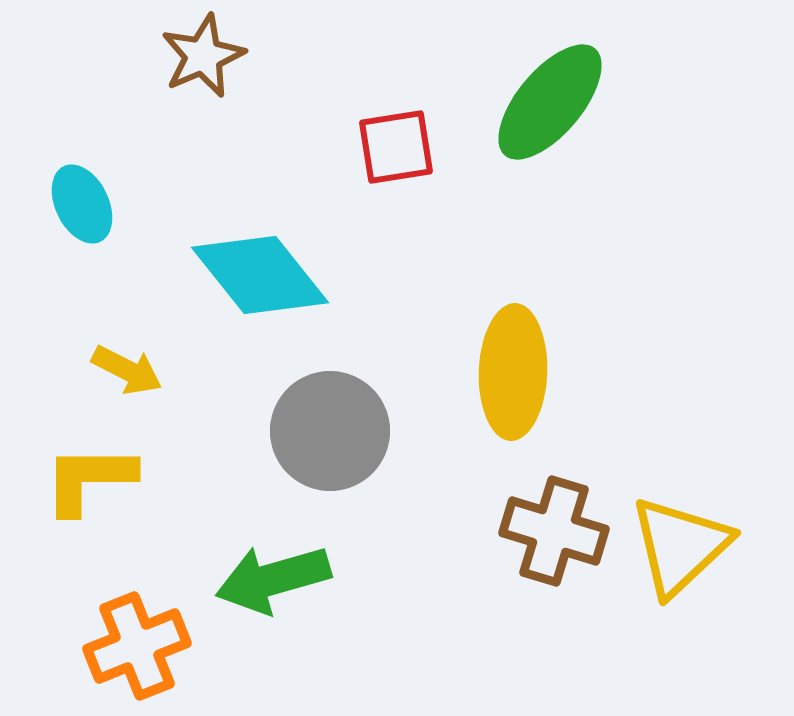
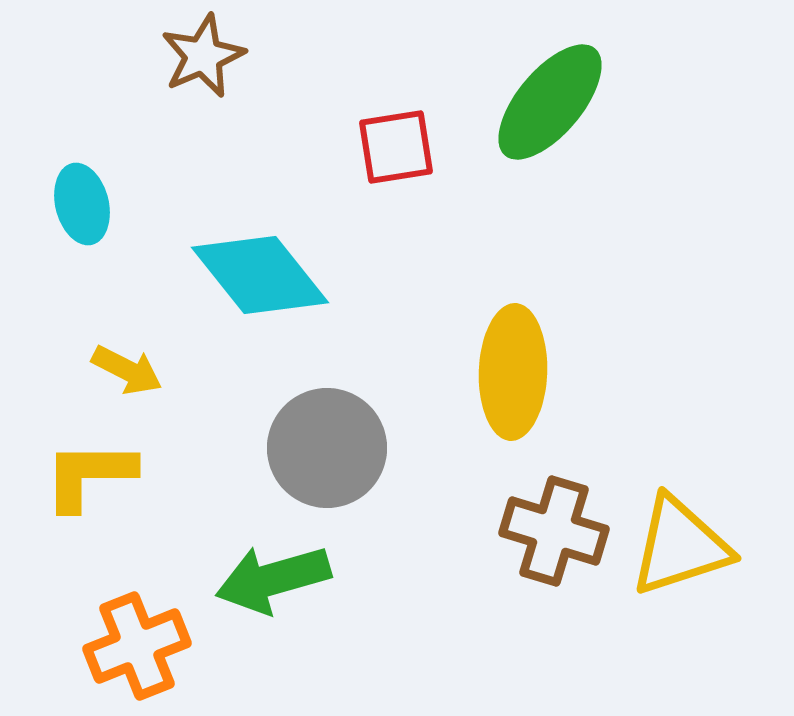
cyan ellipse: rotated 12 degrees clockwise
gray circle: moved 3 px left, 17 px down
yellow L-shape: moved 4 px up
yellow triangle: rotated 25 degrees clockwise
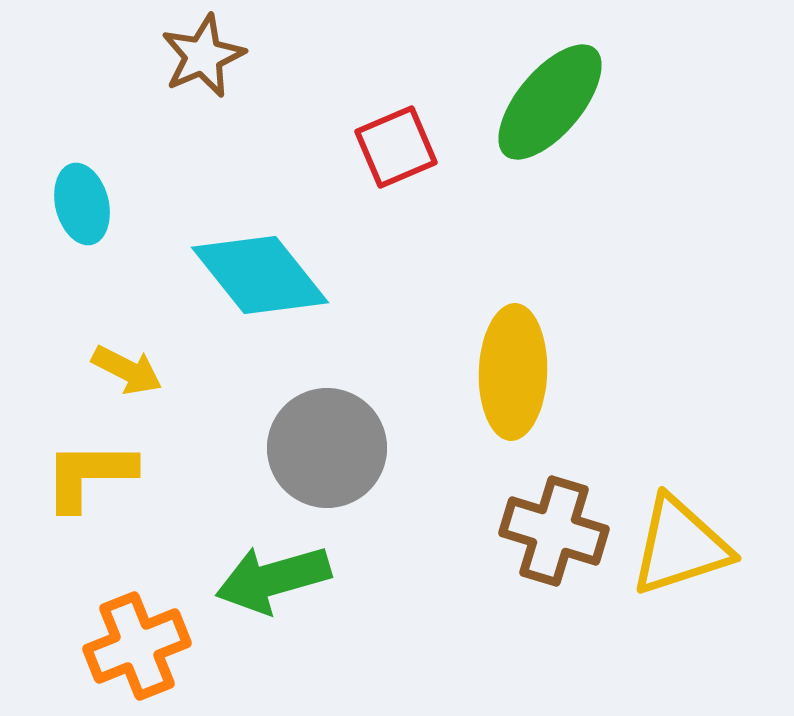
red square: rotated 14 degrees counterclockwise
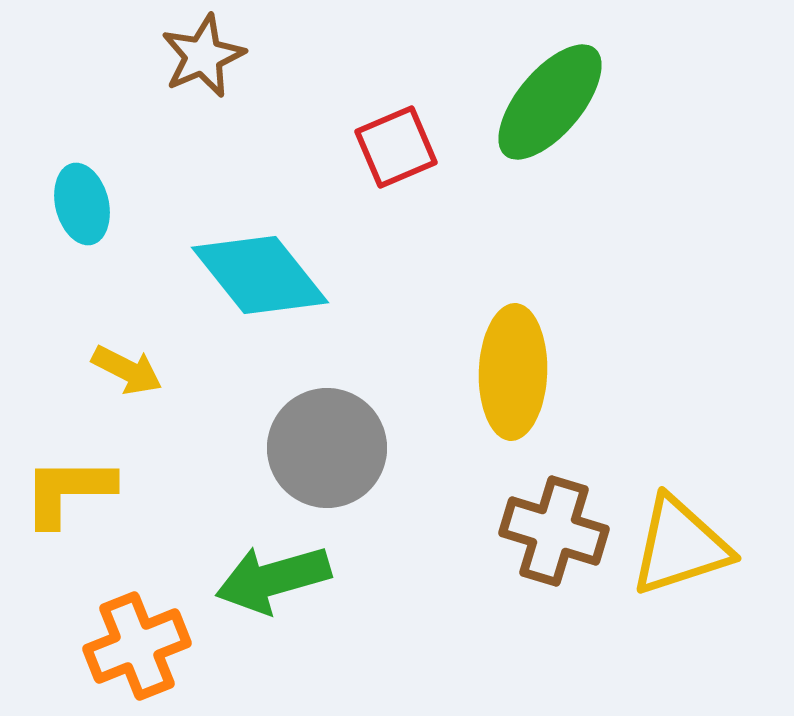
yellow L-shape: moved 21 px left, 16 px down
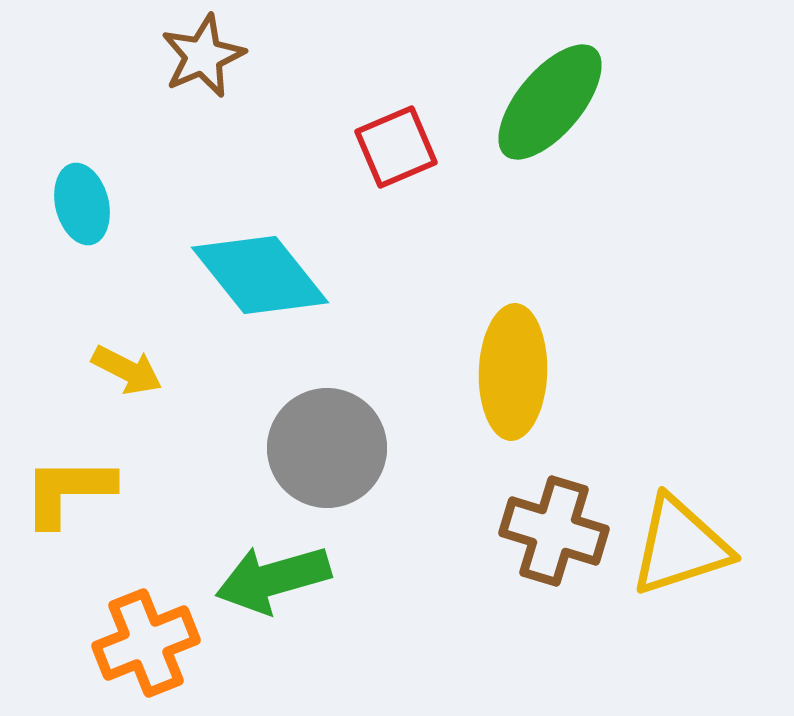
orange cross: moved 9 px right, 3 px up
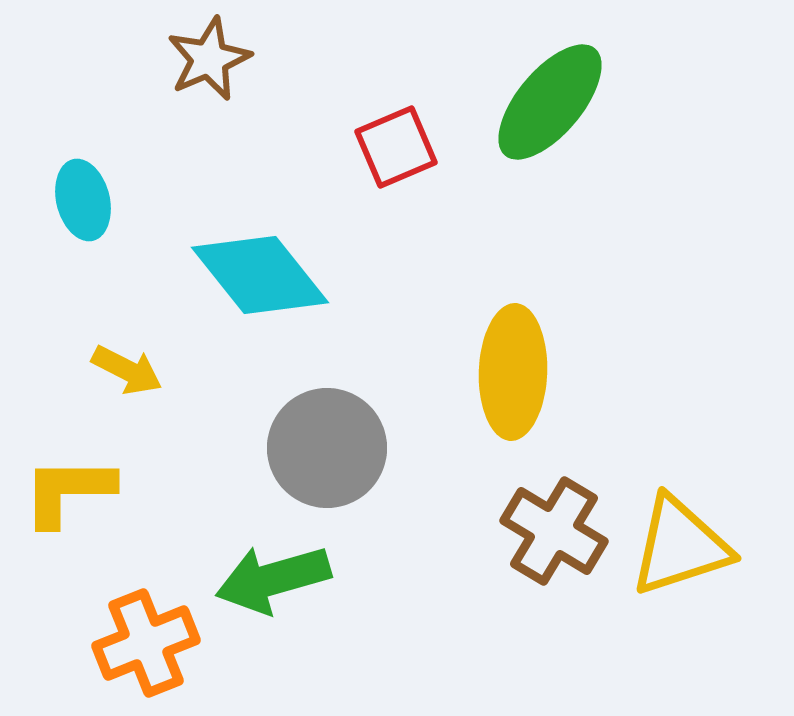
brown star: moved 6 px right, 3 px down
cyan ellipse: moved 1 px right, 4 px up
brown cross: rotated 14 degrees clockwise
